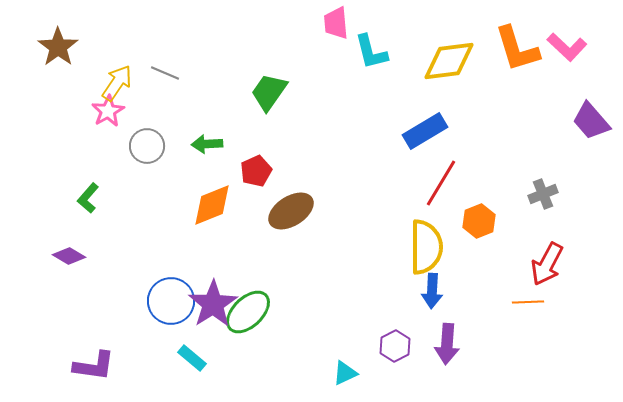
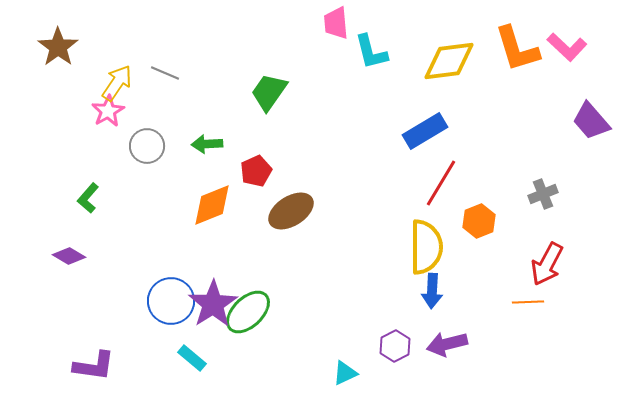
purple arrow: rotated 72 degrees clockwise
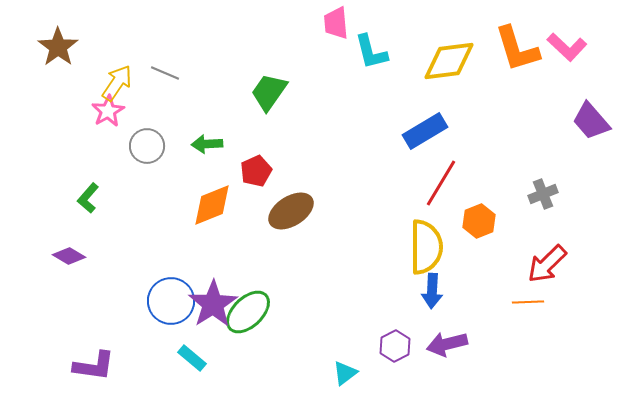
red arrow: rotated 18 degrees clockwise
cyan triangle: rotated 12 degrees counterclockwise
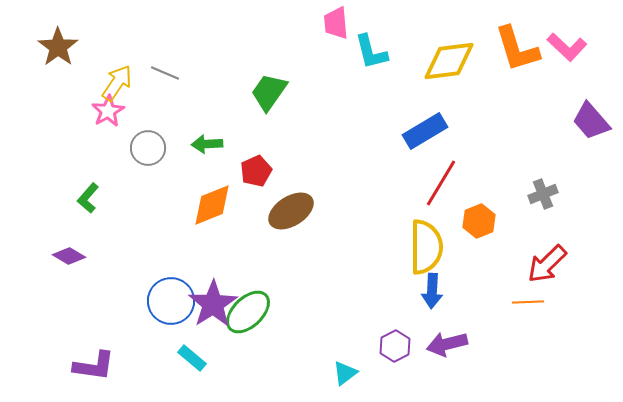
gray circle: moved 1 px right, 2 px down
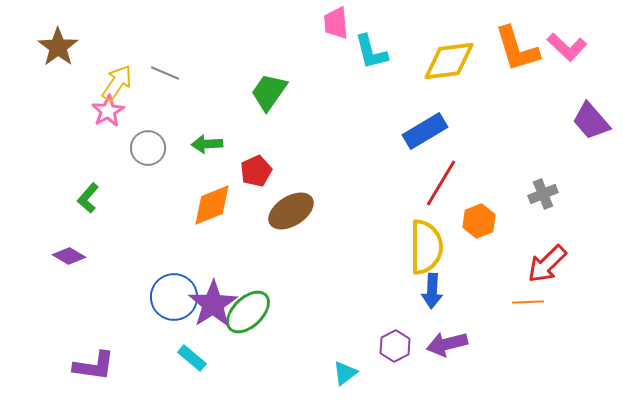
blue circle: moved 3 px right, 4 px up
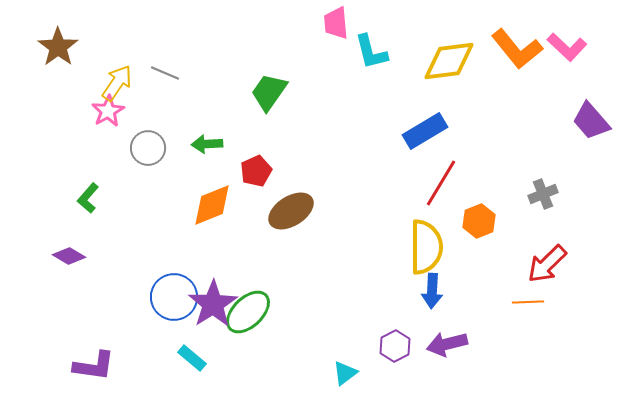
orange L-shape: rotated 22 degrees counterclockwise
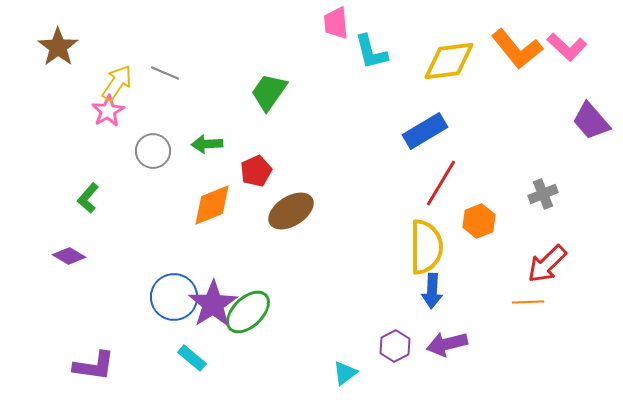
gray circle: moved 5 px right, 3 px down
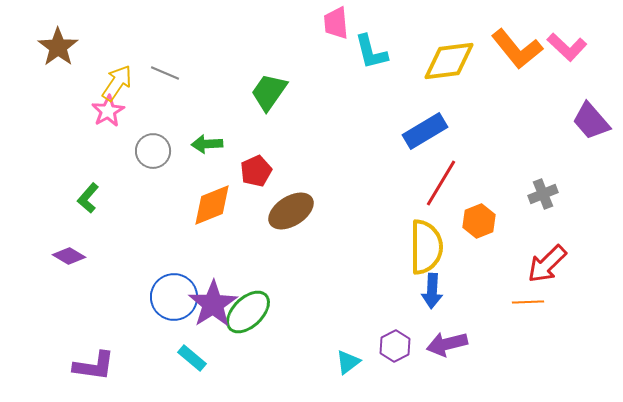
cyan triangle: moved 3 px right, 11 px up
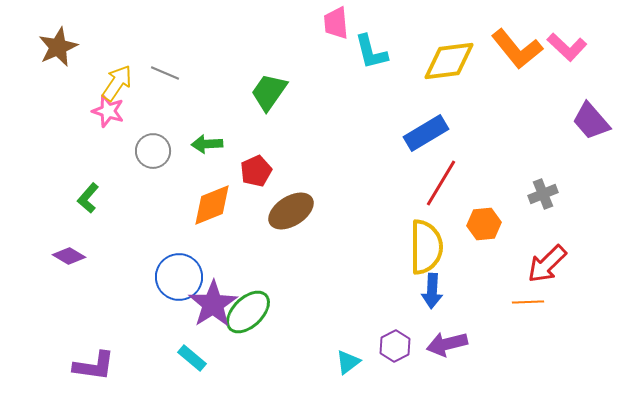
brown star: rotated 12 degrees clockwise
pink star: rotated 24 degrees counterclockwise
blue rectangle: moved 1 px right, 2 px down
orange hexagon: moved 5 px right, 3 px down; rotated 16 degrees clockwise
blue circle: moved 5 px right, 20 px up
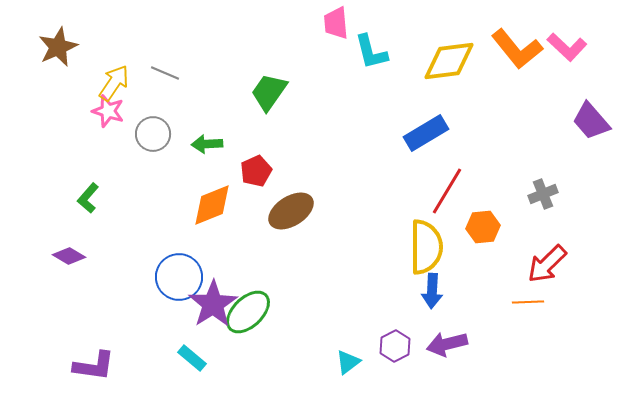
yellow arrow: moved 3 px left
gray circle: moved 17 px up
red line: moved 6 px right, 8 px down
orange hexagon: moved 1 px left, 3 px down
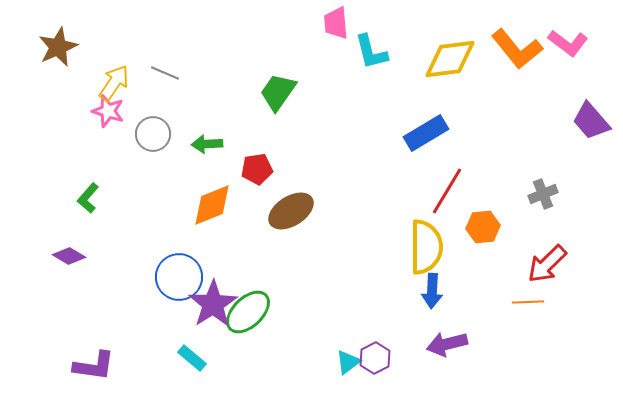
pink L-shape: moved 1 px right, 4 px up; rotated 6 degrees counterclockwise
yellow diamond: moved 1 px right, 2 px up
green trapezoid: moved 9 px right
red pentagon: moved 1 px right, 2 px up; rotated 16 degrees clockwise
purple hexagon: moved 20 px left, 12 px down
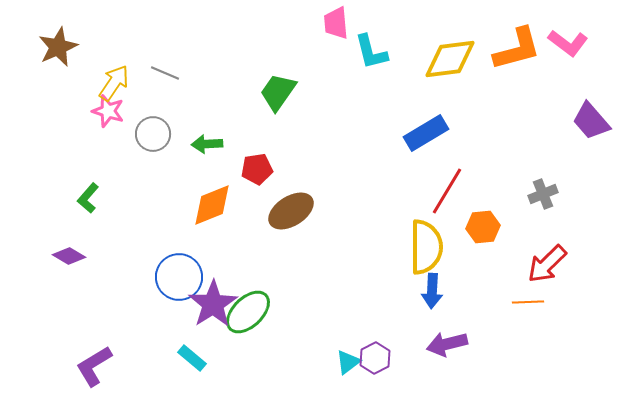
orange L-shape: rotated 66 degrees counterclockwise
purple L-shape: rotated 141 degrees clockwise
